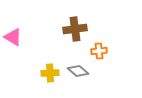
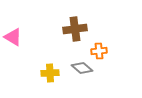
gray diamond: moved 4 px right, 3 px up
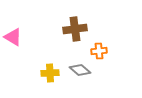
gray diamond: moved 2 px left, 2 px down
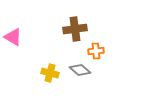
orange cross: moved 3 px left
yellow cross: rotated 18 degrees clockwise
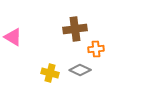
orange cross: moved 2 px up
gray diamond: rotated 15 degrees counterclockwise
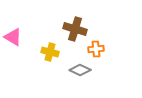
brown cross: rotated 25 degrees clockwise
yellow cross: moved 21 px up
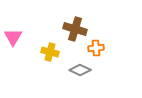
pink triangle: rotated 30 degrees clockwise
orange cross: moved 1 px up
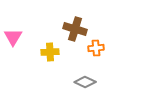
yellow cross: rotated 18 degrees counterclockwise
gray diamond: moved 5 px right, 12 px down
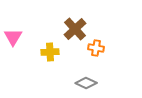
brown cross: rotated 30 degrees clockwise
orange cross: rotated 14 degrees clockwise
gray diamond: moved 1 px right, 1 px down
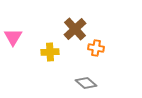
gray diamond: rotated 15 degrees clockwise
